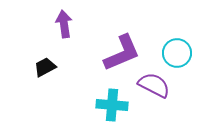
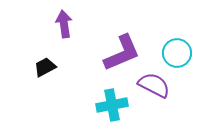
cyan cross: rotated 16 degrees counterclockwise
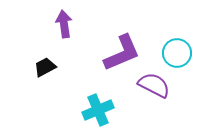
cyan cross: moved 14 px left, 5 px down; rotated 12 degrees counterclockwise
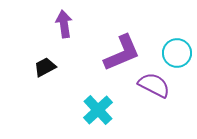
cyan cross: rotated 20 degrees counterclockwise
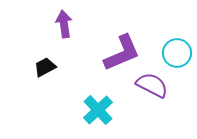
purple semicircle: moved 2 px left
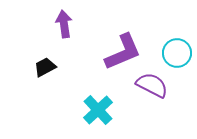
purple L-shape: moved 1 px right, 1 px up
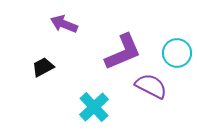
purple arrow: rotated 60 degrees counterclockwise
black trapezoid: moved 2 px left
purple semicircle: moved 1 px left, 1 px down
cyan cross: moved 4 px left, 3 px up
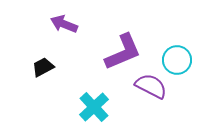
cyan circle: moved 7 px down
